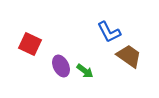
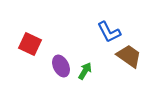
green arrow: rotated 96 degrees counterclockwise
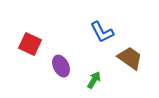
blue L-shape: moved 7 px left
brown trapezoid: moved 1 px right, 2 px down
green arrow: moved 9 px right, 9 px down
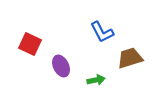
brown trapezoid: rotated 52 degrees counterclockwise
green arrow: moved 2 px right; rotated 48 degrees clockwise
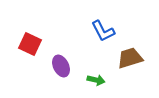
blue L-shape: moved 1 px right, 1 px up
green arrow: rotated 24 degrees clockwise
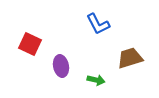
blue L-shape: moved 5 px left, 7 px up
purple ellipse: rotated 15 degrees clockwise
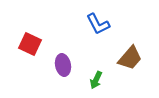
brown trapezoid: rotated 148 degrees clockwise
purple ellipse: moved 2 px right, 1 px up
green arrow: rotated 102 degrees clockwise
